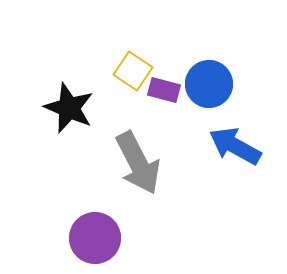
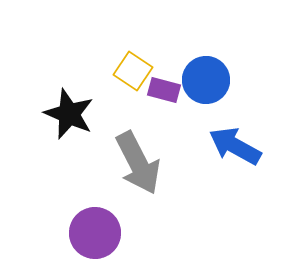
blue circle: moved 3 px left, 4 px up
black star: moved 6 px down
purple circle: moved 5 px up
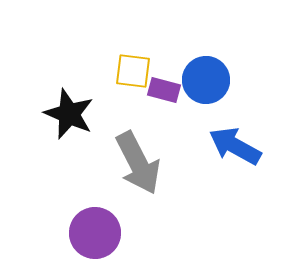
yellow square: rotated 27 degrees counterclockwise
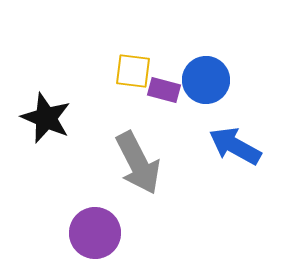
black star: moved 23 px left, 4 px down
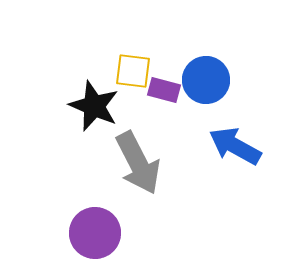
black star: moved 48 px right, 12 px up
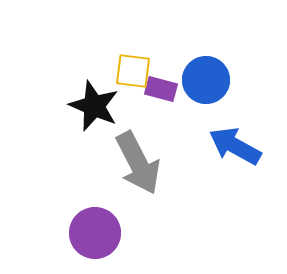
purple rectangle: moved 3 px left, 1 px up
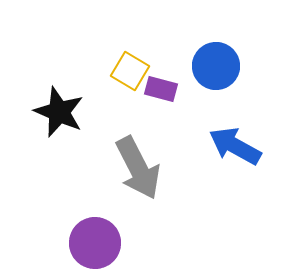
yellow square: moved 3 px left; rotated 24 degrees clockwise
blue circle: moved 10 px right, 14 px up
black star: moved 35 px left, 6 px down
gray arrow: moved 5 px down
purple circle: moved 10 px down
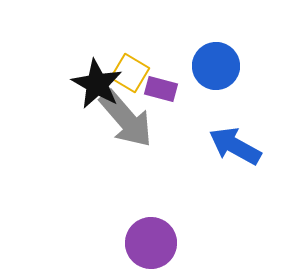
yellow square: moved 2 px down
black star: moved 38 px right, 28 px up; rotated 6 degrees clockwise
gray arrow: moved 12 px left, 49 px up; rotated 14 degrees counterclockwise
purple circle: moved 56 px right
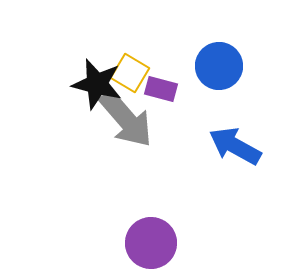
blue circle: moved 3 px right
black star: rotated 15 degrees counterclockwise
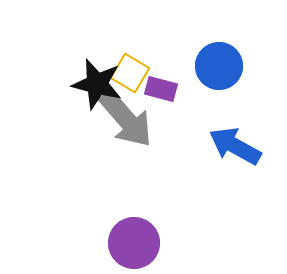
purple circle: moved 17 px left
